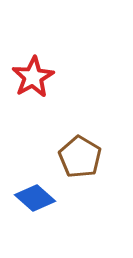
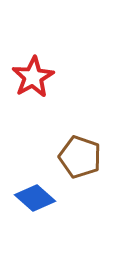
brown pentagon: rotated 12 degrees counterclockwise
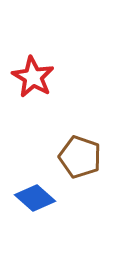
red star: rotated 12 degrees counterclockwise
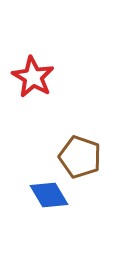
blue diamond: moved 14 px right, 3 px up; rotated 18 degrees clockwise
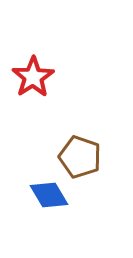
red star: rotated 9 degrees clockwise
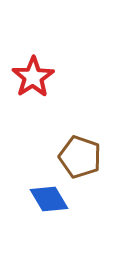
blue diamond: moved 4 px down
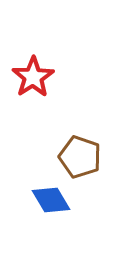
blue diamond: moved 2 px right, 1 px down
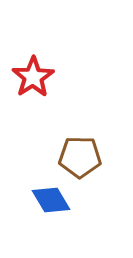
brown pentagon: rotated 18 degrees counterclockwise
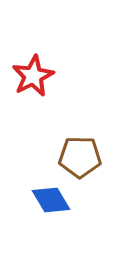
red star: moved 1 px up; rotated 6 degrees clockwise
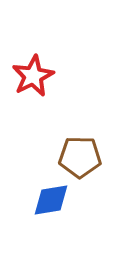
blue diamond: rotated 69 degrees counterclockwise
